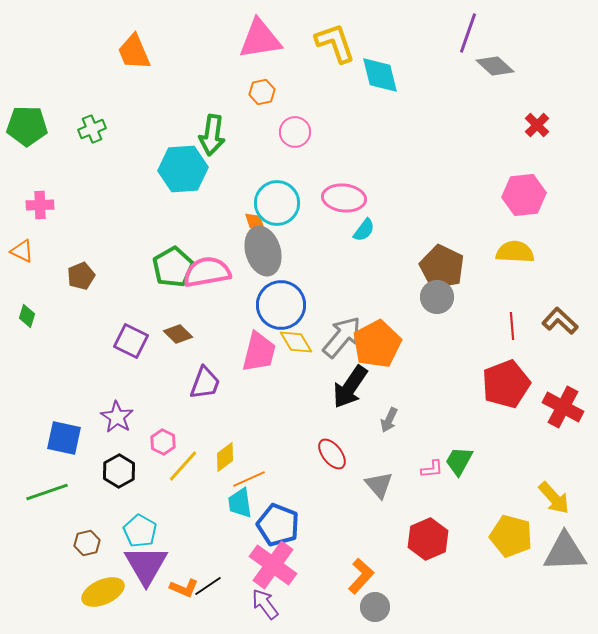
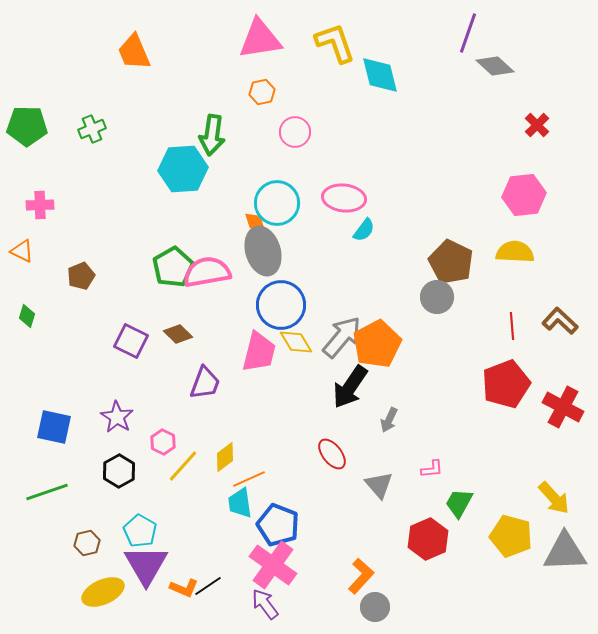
brown pentagon at (442, 267): moved 9 px right, 5 px up
blue square at (64, 438): moved 10 px left, 11 px up
green trapezoid at (459, 461): moved 42 px down
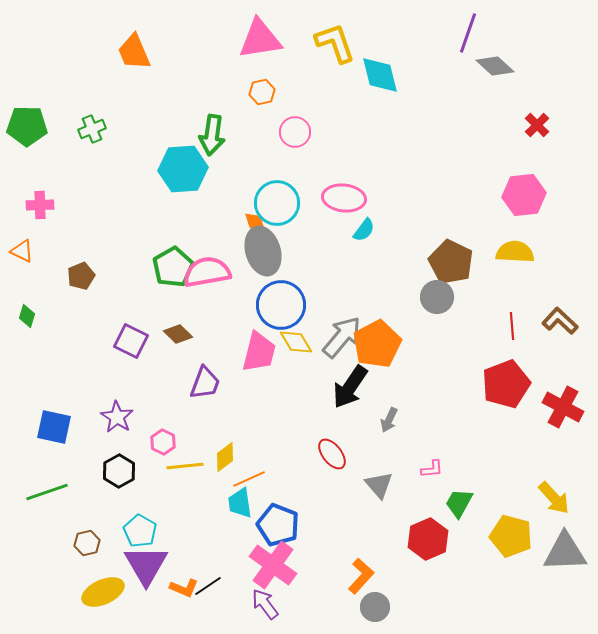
yellow line at (183, 466): moved 2 px right; rotated 42 degrees clockwise
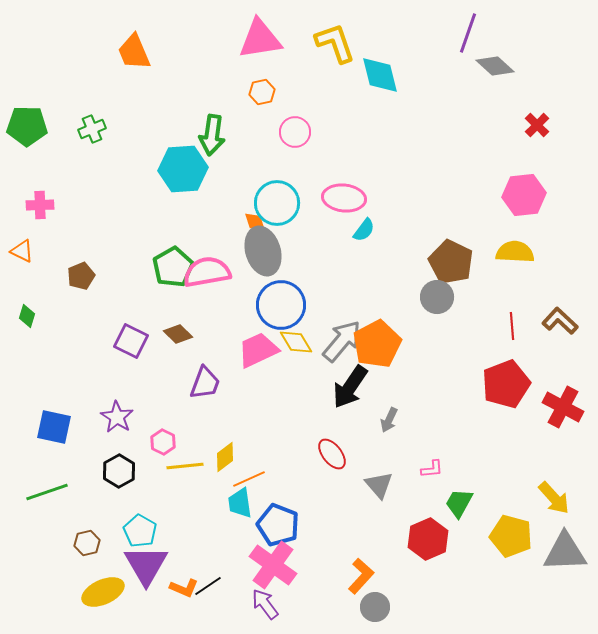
gray arrow at (342, 337): moved 4 px down
pink trapezoid at (259, 352): moved 1 px left, 2 px up; rotated 129 degrees counterclockwise
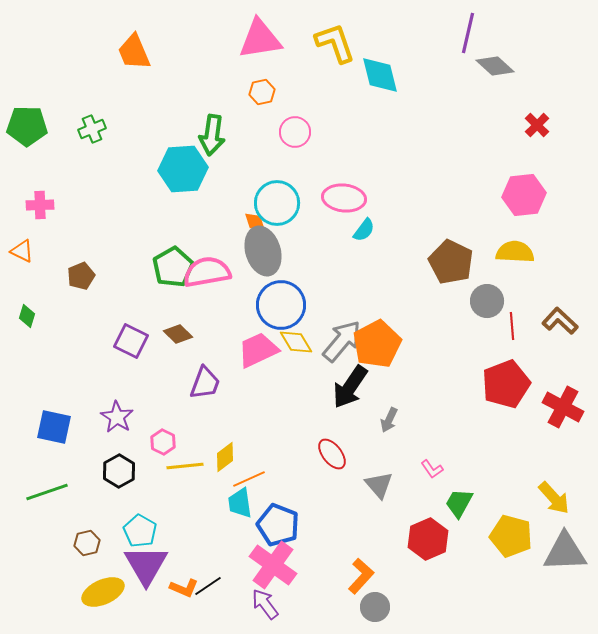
purple line at (468, 33): rotated 6 degrees counterclockwise
gray circle at (437, 297): moved 50 px right, 4 px down
pink L-shape at (432, 469): rotated 60 degrees clockwise
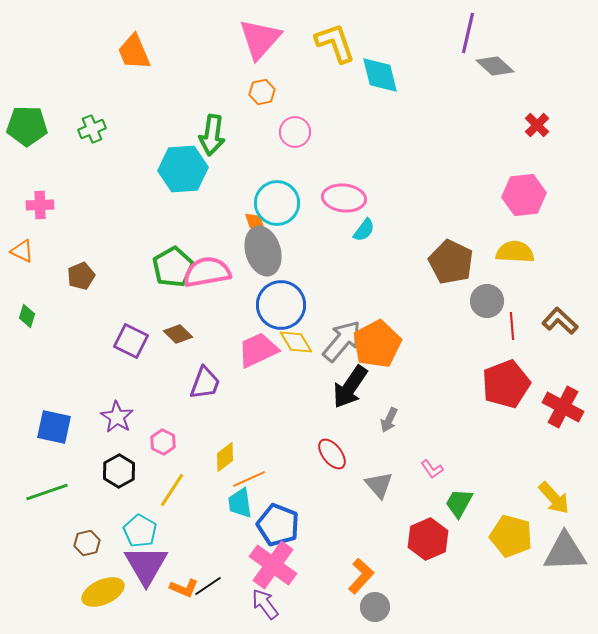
pink triangle at (260, 39): rotated 39 degrees counterclockwise
yellow line at (185, 466): moved 13 px left, 24 px down; rotated 51 degrees counterclockwise
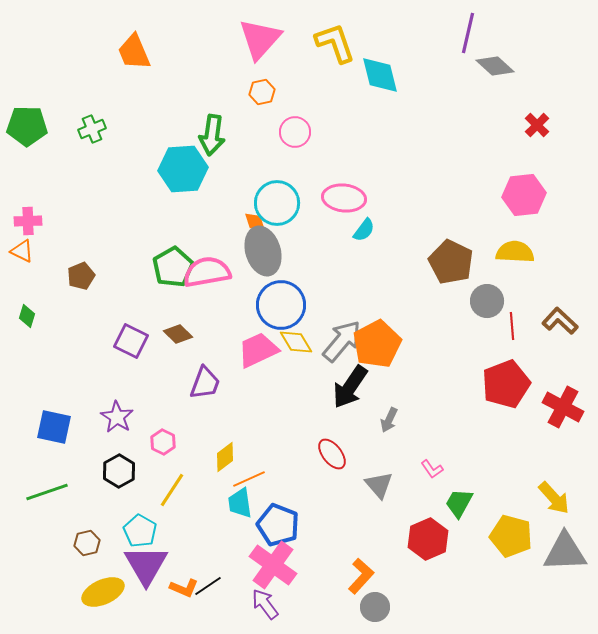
pink cross at (40, 205): moved 12 px left, 16 px down
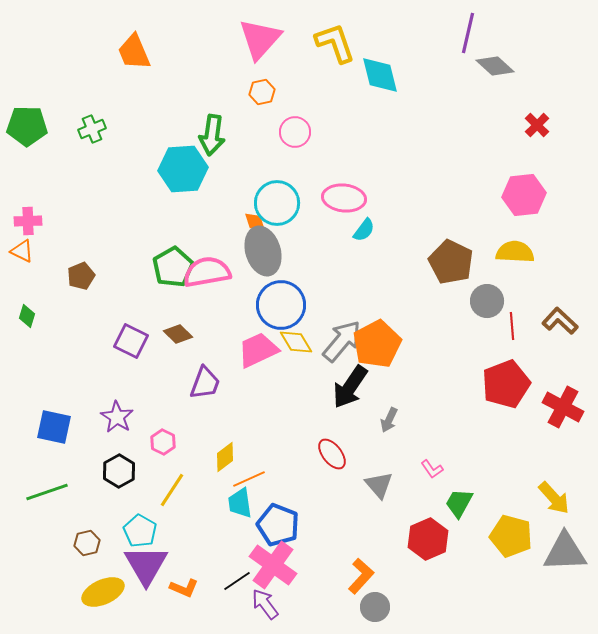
black line at (208, 586): moved 29 px right, 5 px up
